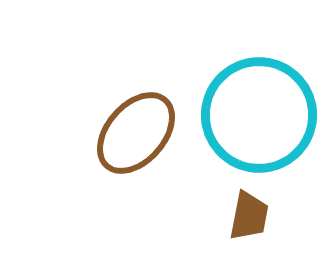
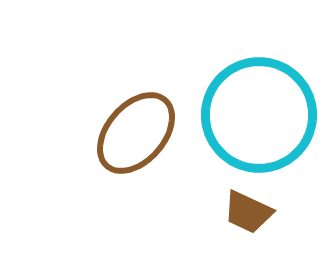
brown trapezoid: moved 1 px left, 4 px up; rotated 104 degrees clockwise
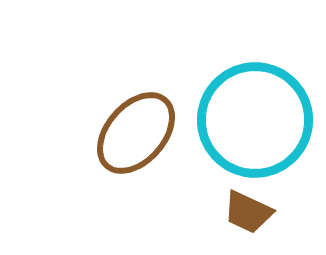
cyan circle: moved 4 px left, 5 px down
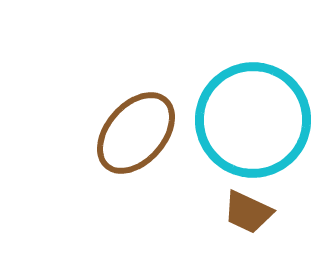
cyan circle: moved 2 px left
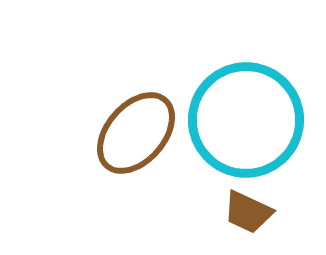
cyan circle: moved 7 px left
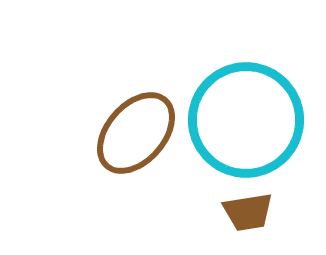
brown trapezoid: rotated 34 degrees counterclockwise
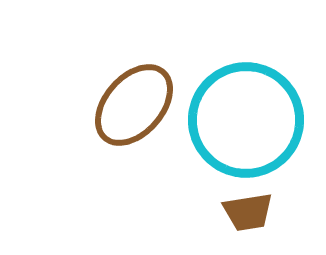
brown ellipse: moved 2 px left, 28 px up
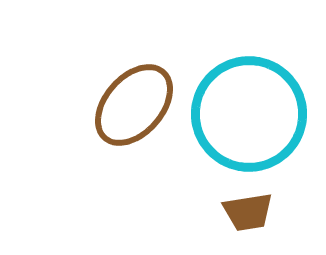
cyan circle: moved 3 px right, 6 px up
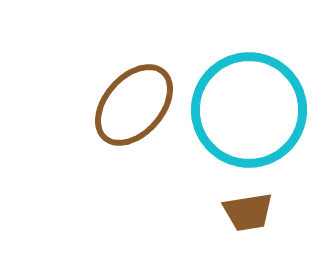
cyan circle: moved 4 px up
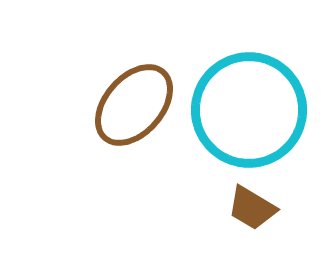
brown trapezoid: moved 4 px right, 4 px up; rotated 40 degrees clockwise
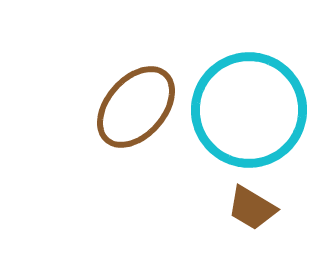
brown ellipse: moved 2 px right, 2 px down
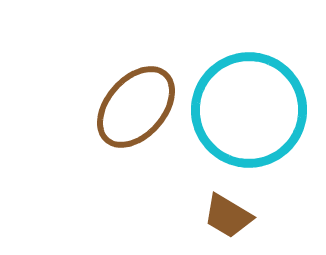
brown trapezoid: moved 24 px left, 8 px down
